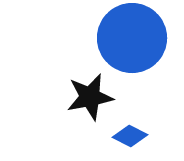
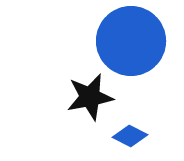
blue circle: moved 1 px left, 3 px down
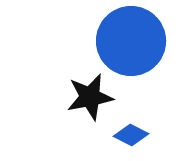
blue diamond: moved 1 px right, 1 px up
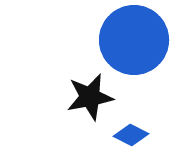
blue circle: moved 3 px right, 1 px up
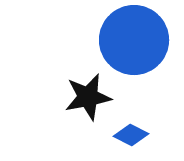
black star: moved 2 px left
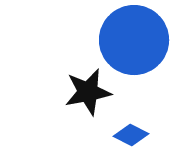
black star: moved 5 px up
